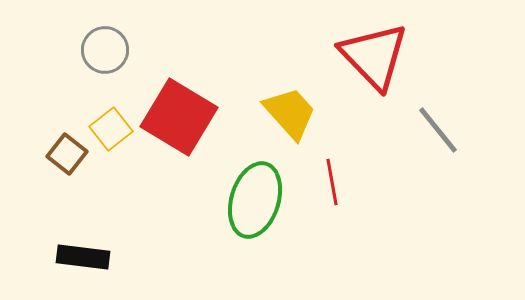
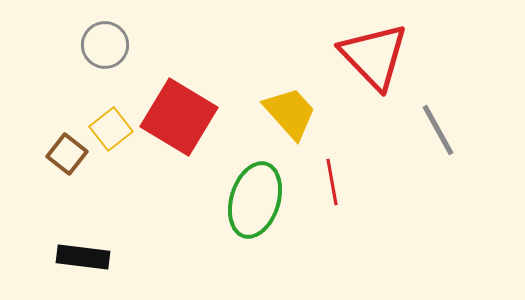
gray circle: moved 5 px up
gray line: rotated 10 degrees clockwise
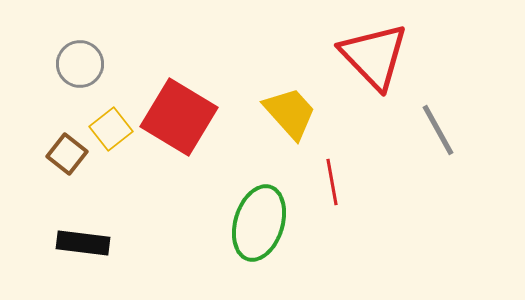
gray circle: moved 25 px left, 19 px down
green ellipse: moved 4 px right, 23 px down
black rectangle: moved 14 px up
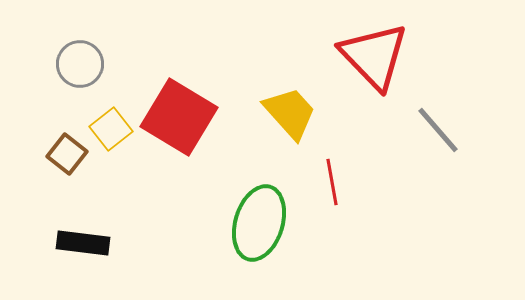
gray line: rotated 12 degrees counterclockwise
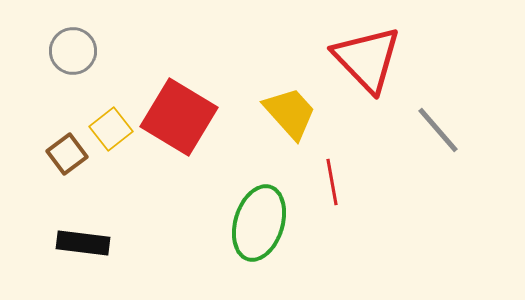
red triangle: moved 7 px left, 3 px down
gray circle: moved 7 px left, 13 px up
brown square: rotated 15 degrees clockwise
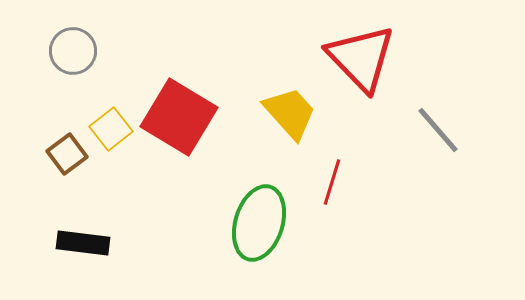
red triangle: moved 6 px left, 1 px up
red line: rotated 27 degrees clockwise
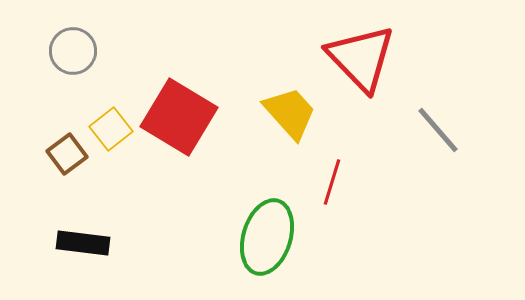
green ellipse: moved 8 px right, 14 px down
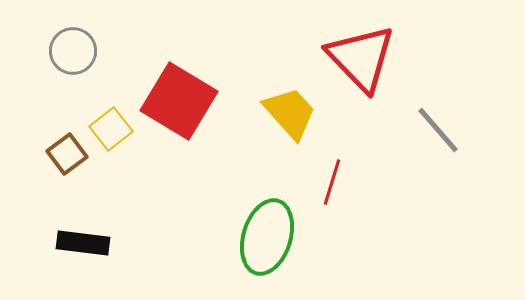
red square: moved 16 px up
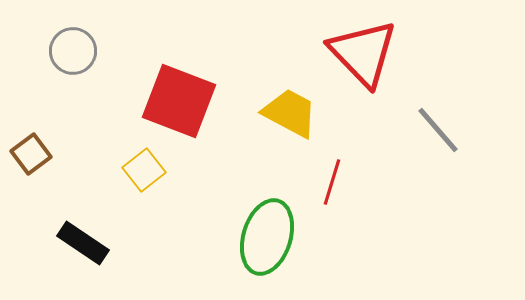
red triangle: moved 2 px right, 5 px up
red square: rotated 10 degrees counterclockwise
yellow trapezoid: rotated 20 degrees counterclockwise
yellow square: moved 33 px right, 41 px down
brown square: moved 36 px left
black rectangle: rotated 27 degrees clockwise
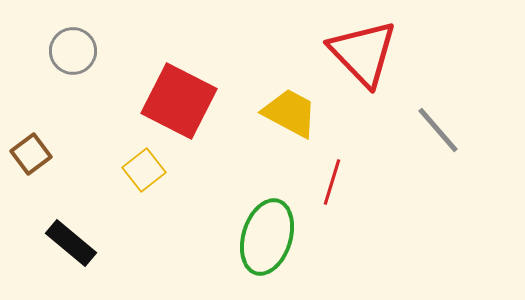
red square: rotated 6 degrees clockwise
black rectangle: moved 12 px left; rotated 6 degrees clockwise
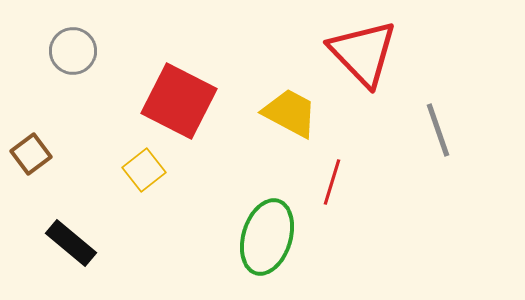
gray line: rotated 22 degrees clockwise
